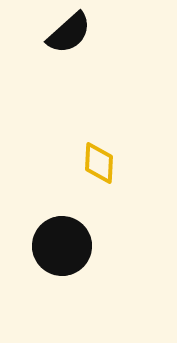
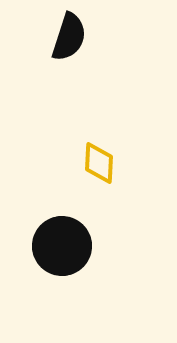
black semicircle: moved 4 px down; rotated 30 degrees counterclockwise
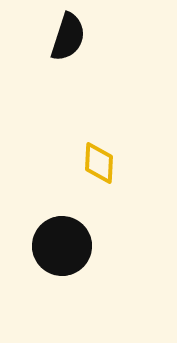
black semicircle: moved 1 px left
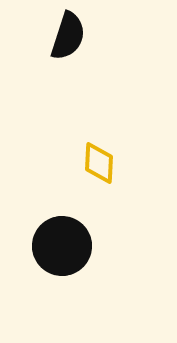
black semicircle: moved 1 px up
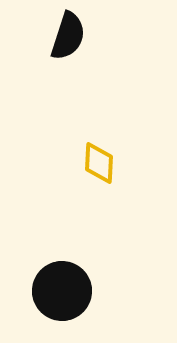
black circle: moved 45 px down
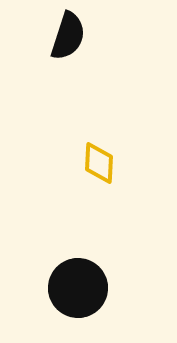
black circle: moved 16 px right, 3 px up
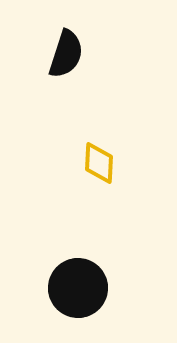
black semicircle: moved 2 px left, 18 px down
